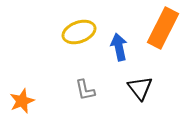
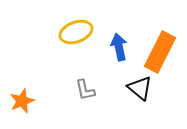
orange rectangle: moved 3 px left, 24 px down
yellow ellipse: moved 3 px left
black triangle: rotated 12 degrees counterclockwise
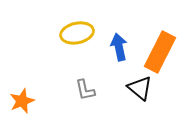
yellow ellipse: moved 1 px right, 1 px down; rotated 8 degrees clockwise
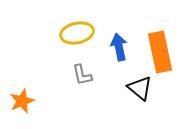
orange rectangle: rotated 39 degrees counterclockwise
gray L-shape: moved 3 px left, 15 px up
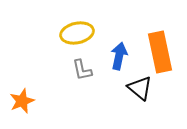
blue arrow: moved 9 px down; rotated 24 degrees clockwise
gray L-shape: moved 5 px up
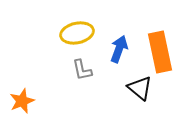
blue arrow: moved 7 px up; rotated 8 degrees clockwise
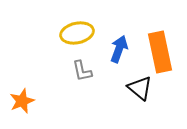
gray L-shape: moved 1 px down
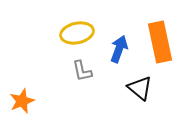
orange rectangle: moved 10 px up
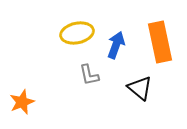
blue arrow: moved 3 px left, 4 px up
gray L-shape: moved 7 px right, 4 px down
orange star: moved 1 px down
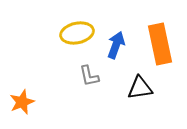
orange rectangle: moved 2 px down
gray L-shape: moved 1 px down
black triangle: rotated 48 degrees counterclockwise
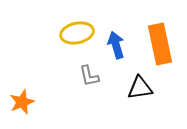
blue arrow: rotated 36 degrees counterclockwise
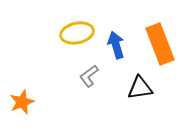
orange rectangle: rotated 9 degrees counterclockwise
gray L-shape: rotated 65 degrees clockwise
